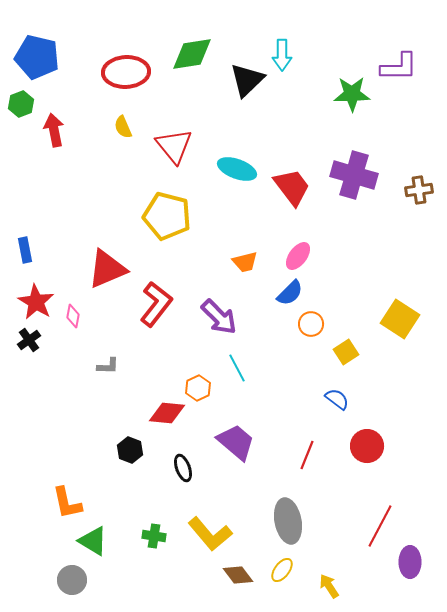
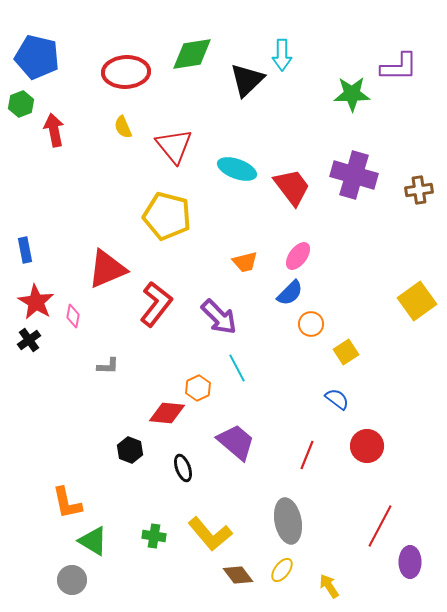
yellow square at (400, 319): moved 17 px right, 18 px up; rotated 21 degrees clockwise
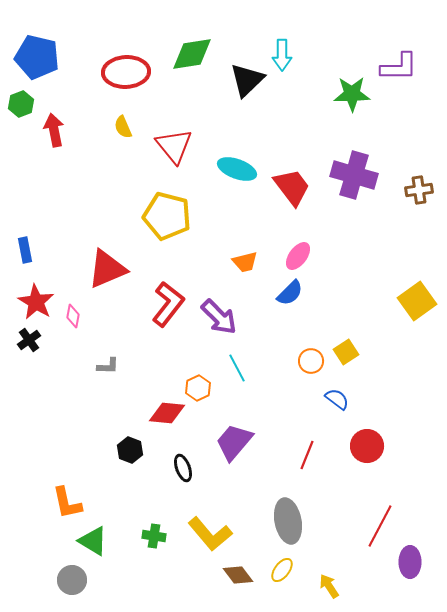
red L-shape at (156, 304): moved 12 px right
orange circle at (311, 324): moved 37 px down
purple trapezoid at (236, 442): moved 2 px left; rotated 90 degrees counterclockwise
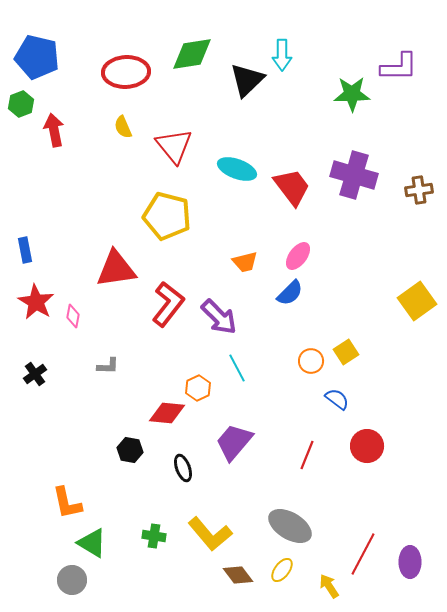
red triangle at (107, 269): moved 9 px right; rotated 15 degrees clockwise
black cross at (29, 340): moved 6 px right, 34 px down
black hexagon at (130, 450): rotated 10 degrees counterclockwise
gray ellipse at (288, 521): moved 2 px right, 5 px down; rotated 48 degrees counterclockwise
red line at (380, 526): moved 17 px left, 28 px down
green triangle at (93, 541): moved 1 px left, 2 px down
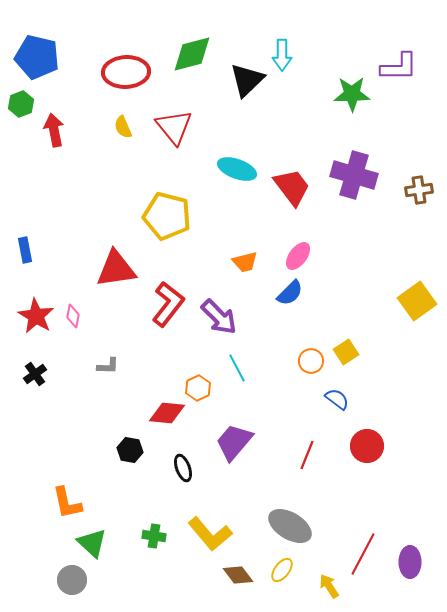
green diamond at (192, 54): rotated 6 degrees counterclockwise
red triangle at (174, 146): moved 19 px up
red star at (36, 302): moved 14 px down
green triangle at (92, 543): rotated 12 degrees clockwise
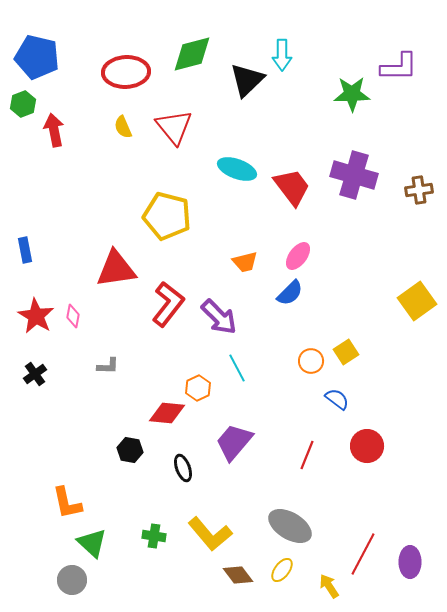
green hexagon at (21, 104): moved 2 px right
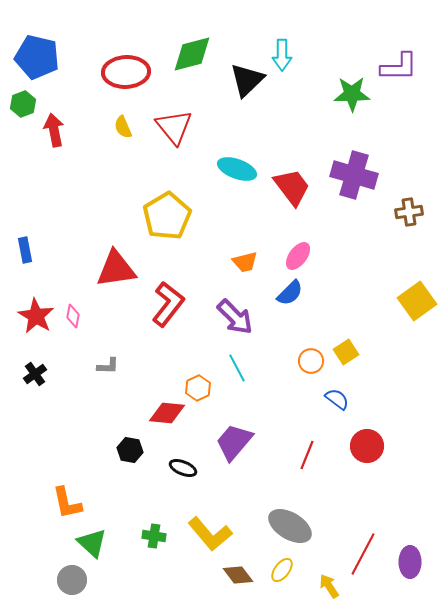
brown cross at (419, 190): moved 10 px left, 22 px down
yellow pentagon at (167, 216): rotated 27 degrees clockwise
purple arrow at (219, 317): moved 16 px right
black ellipse at (183, 468): rotated 48 degrees counterclockwise
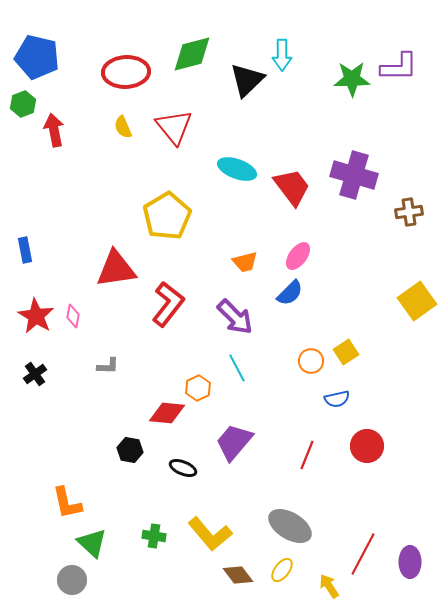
green star at (352, 94): moved 15 px up
blue semicircle at (337, 399): rotated 130 degrees clockwise
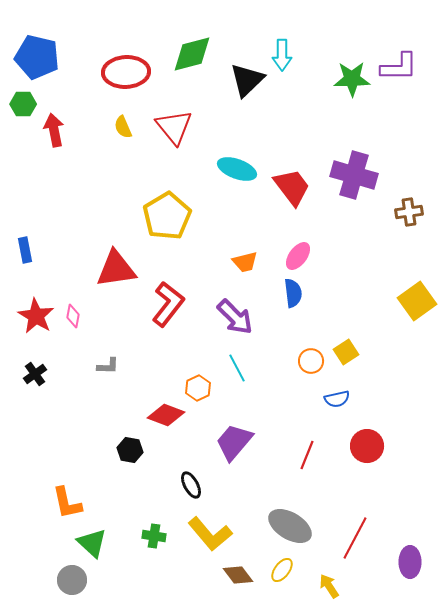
green hexagon at (23, 104): rotated 20 degrees clockwise
blue semicircle at (290, 293): moved 3 px right; rotated 52 degrees counterclockwise
red diamond at (167, 413): moved 1 px left, 2 px down; rotated 15 degrees clockwise
black ellipse at (183, 468): moved 8 px right, 17 px down; rotated 40 degrees clockwise
red line at (363, 554): moved 8 px left, 16 px up
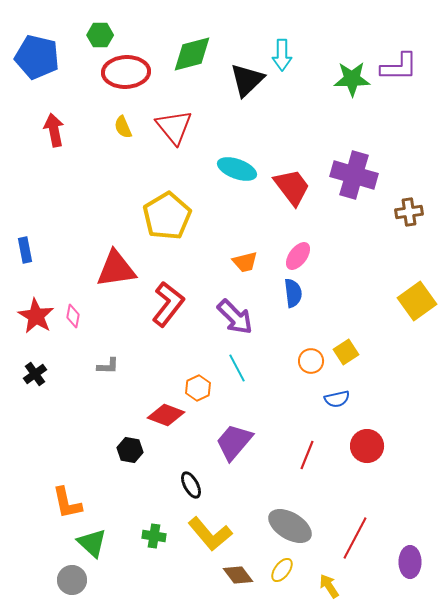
green hexagon at (23, 104): moved 77 px right, 69 px up
